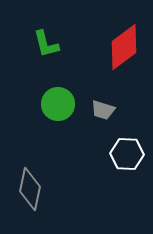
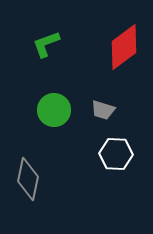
green L-shape: rotated 84 degrees clockwise
green circle: moved 4 px left, 6 px down
white hexagon: moved 11 px left
gray diamond: moved 2 px left, 10 px up
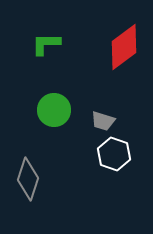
green L-shape: rotated 20 degrees clockwise
gray trapezoid: moved 11 px down
white hexagon: moved 2 px left; rotated 16 degrees clockwise
gray diamond: rotated 6 degrees clockwise
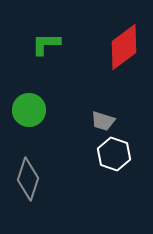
green circle: moved 25 px left
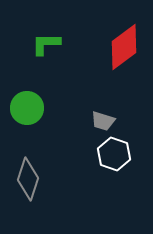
green circle: moved 2 px left, 2 px up
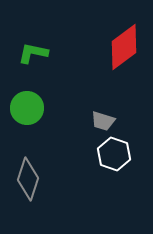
green L-shape: moved 13 px left, 9 px down; rotated 12 degrees clockwise
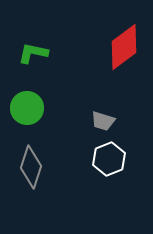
white hexagon: moved 5 px left, 5 px down; rotated 20 degrees clockwise
gray diamond: moved 3 px right, 12 px up
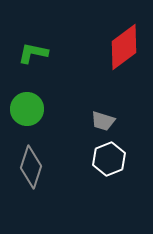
green circle: moved 1 px down
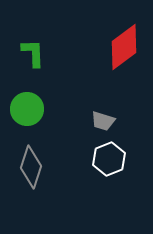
green L-shape: rotated 76 degrees clockwise
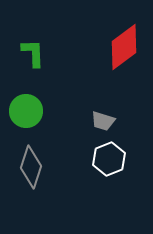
green circle: moved 1 px left, 2 px down
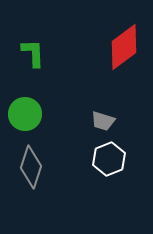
green circle: moved 1 px left, 3 px down
